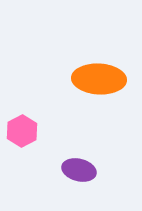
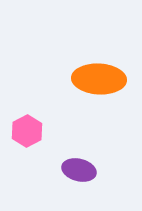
pink hexagon: moved 5 px right
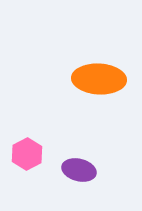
pink hexagon: moved 23 px down
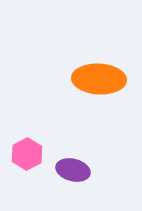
purple ellipse: moved 6 px left
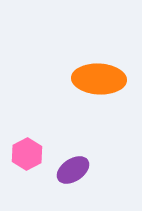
purple ellipse: rotated 48 degrees counterclockwise
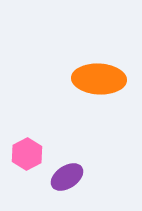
purple ellipse: moved 6 px left, 7 px down
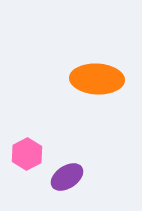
orange ellipse: moved 2 px left
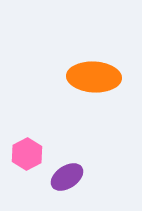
orange ellipse: moved 3 px left, 2 px up
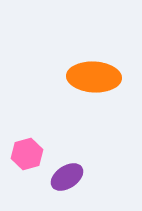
pink hexagon: rotated 12 degrees clockwise
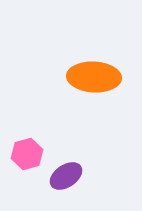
purple ellipse: moved 1 px left, 1 px up
